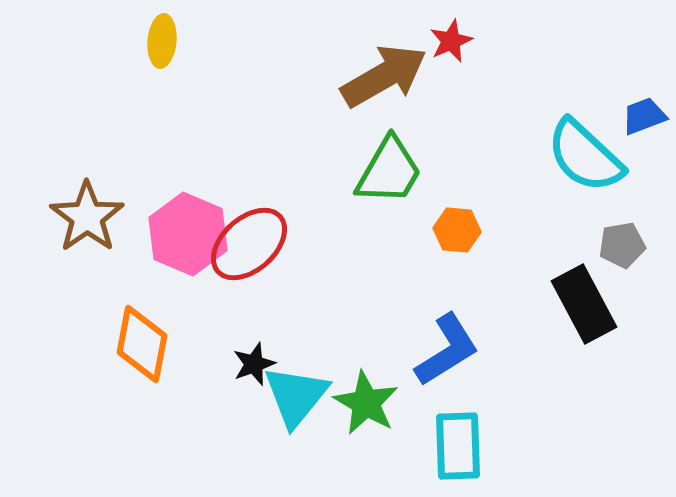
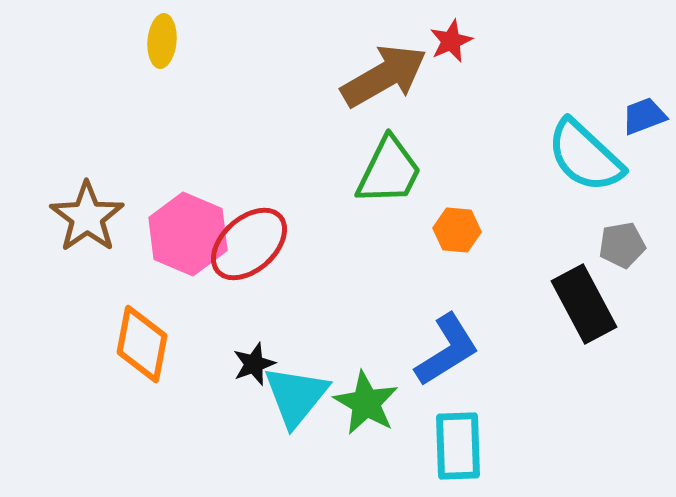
green trapezoid: rotated 4 degrees counterclockwise
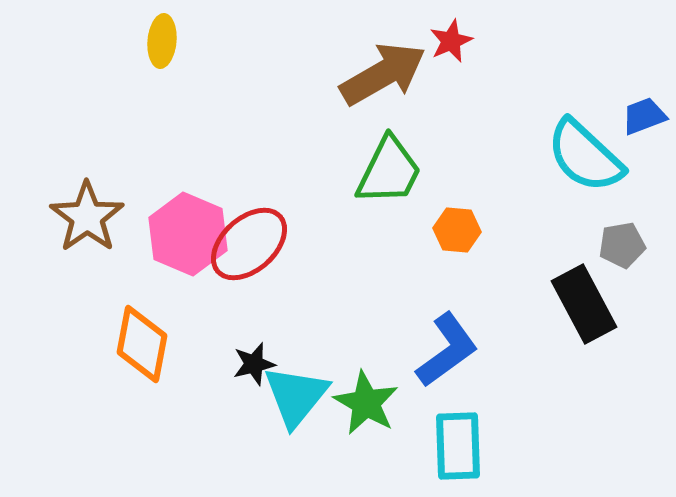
brown arrow: moved 1 px left, 2 px up
blue L-shape: rotated 4 degrees counterclockwise
black star: rotated 6 degrees clockwise
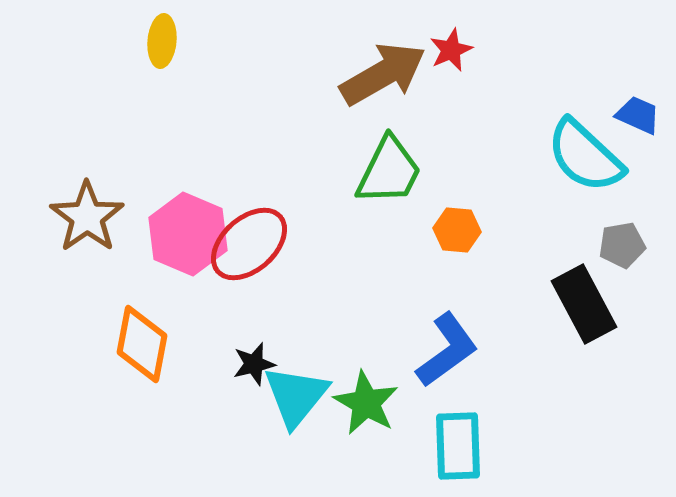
red star: moved 9 px down
blue trapezoid: moved 6 px left, 1 px up; rotated 45 degrees clockwise
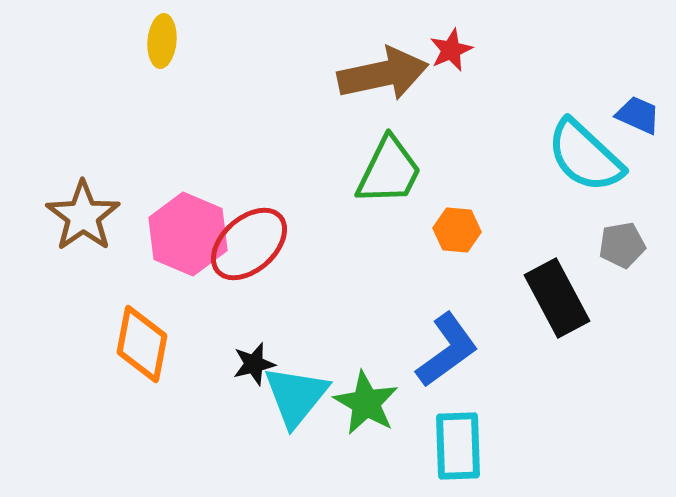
brown arrow: rotated 18 degrees clockwise
brown star: moved 4 px left, 1 px up
black rectangle: moved 27 px left, 6 px up
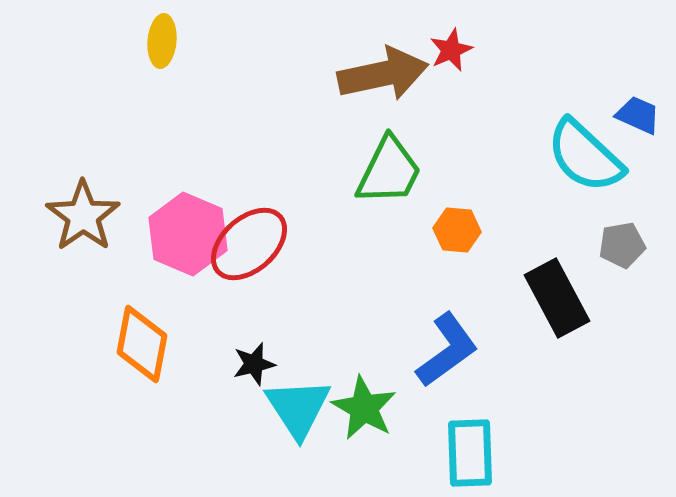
cyan triangle: moved 2 px right, 12 px down; rotated 12 degrees counterclockwise
green star: moved 2 px left, 5 px down
cyan rectangle: moved 12 px right, 7 px down
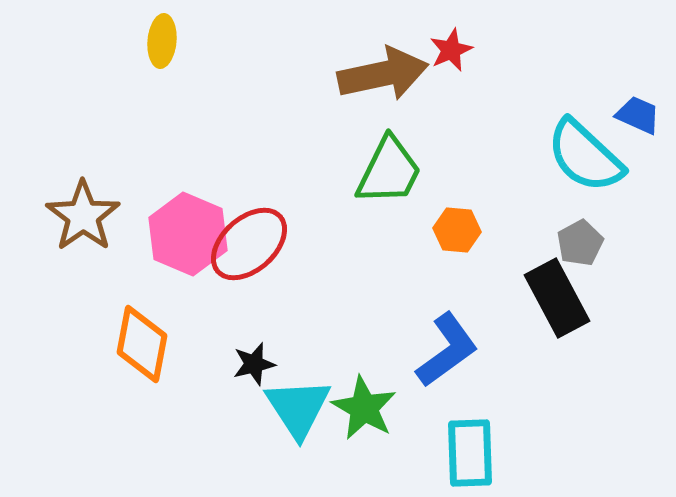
gray pentagon: moved 42 px left, 2 px up; rotated 18 degrees counterclockwise
